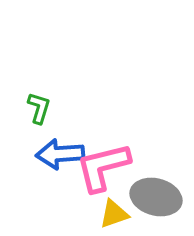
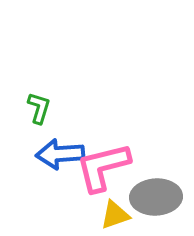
gray ellipse: rotated 18 degrees counterclockwise
yellow triangle: moved 1 px right, 1 px down
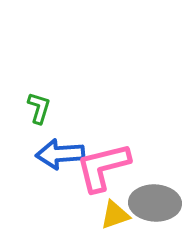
gray ellipse: moved 1 px left, 6 px down; rotated 6 degrees clockwise
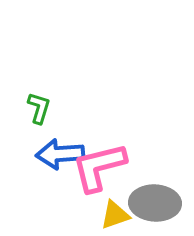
pink L-shape: moved 4 px left
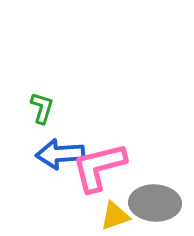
green L-shape: moved 3 px right
yellow triangle: moved 1 px down
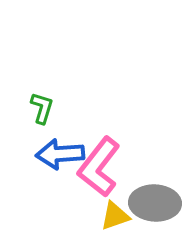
pink L-shape: rotated 38 degrees counterclockwise
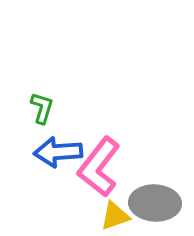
blue arrow: moved 2 px left, 2 px up
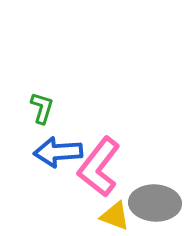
yellow triangle: rotated 40 degrees clockwise
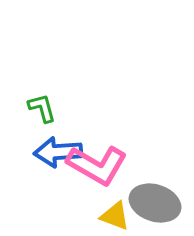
green L-shape: rotated 32 degrees counterclockwise
pink L-shape: moved 2 px left, 2 px up; rotated 98 degrees counterclockwise
gray ellipse: rotated 15 degrees clockwise
